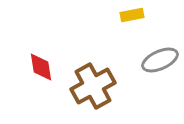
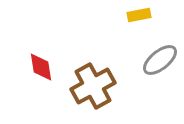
yellow rectangle: moved 7 px right
gray ellipse: rotated 15 degrees counterclockwise
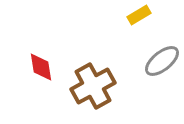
yellow rectangle: rotated 20 degrees counterclockwise
gray ellipse: moved 2 px right, 1 px down
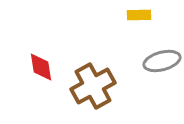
yellow rectangle: rotated 30 degrees clockwise
gray ellipse: rotated 24 degrees clockwise
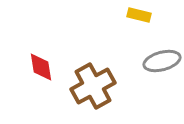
yellow rectangle: rotated 15 degrees clockwise
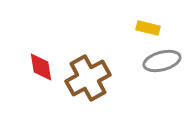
yellow rectangle: moved 9 px right, 13 px down
brown cross: moved 5 px left, 8 px up
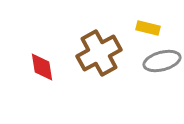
red diamond: moved 1 px right
brown cross: moved 11 px right, 25 px up
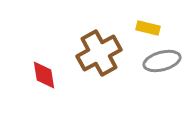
red diamond: moved 2 px right, 8 px down
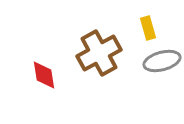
yellow rectangle: rotated 60 degrees clockwise
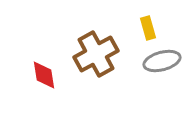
brown cross: moved 3 px left, 1 px down
